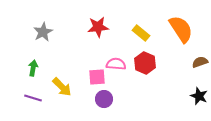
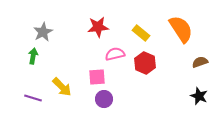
pink semicircle: moved 1 px left, 10 px up; rotated 18 degrees counterclockwise
green arrow: moved 12 px up
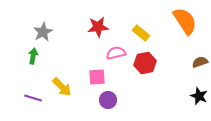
orange semicircle: moved 4 px right, 8 px up
pink semicircle: moved 1 px right, 1 px up
red hexagon: rotated 25 degrees clockwise
purple circle: moved 4 px right, 1 px down
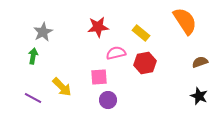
pink square: moved 2 px right
purple line: rotated 12 degrees clockwise
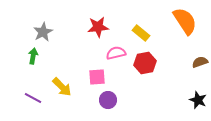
pink square: moved 2 px left
black star: moved 1 px left, 4 px down
